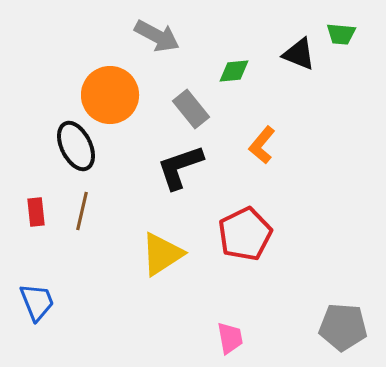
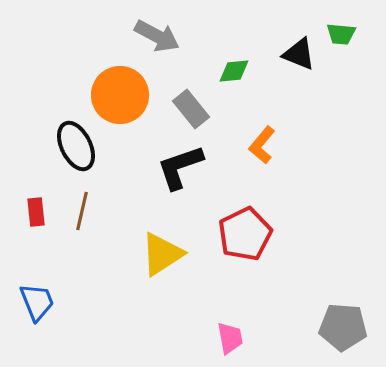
orange circle: moved 10 px right
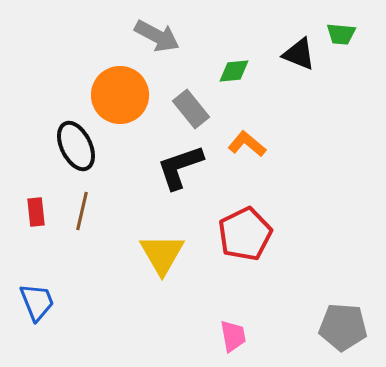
orange L-shape: moved 15 px left, 1 px up; rotated 90 degrees clockwise
yellow triangle: rotated 27 degrees counterclockwise
pink trapezoid: moved 3 px right, 2 px up
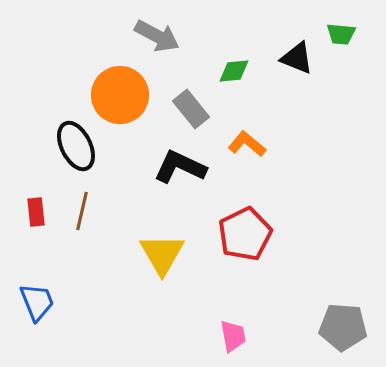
black triangle: moved 2 px left, 4 px down
black L-shape: rotated 44 degrees clockwise
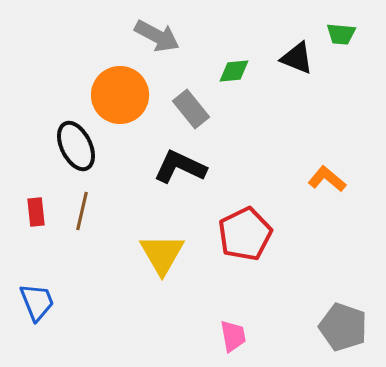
orange L-shape: moved 80 px right, 35 px down
gray pentagon: rotated 15 degrees clockwise
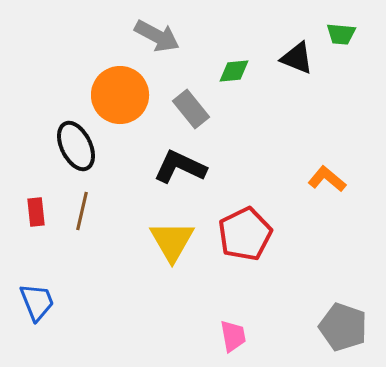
yellow triangle: moved 10 px right, 13 px up
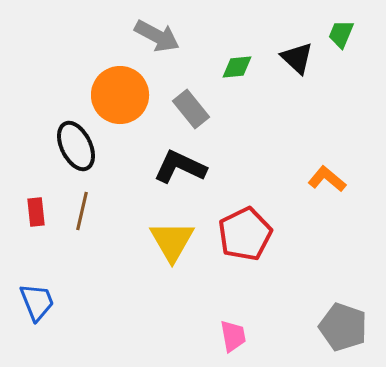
green trapezoid: rotated 108 degrees clockwise
black triangle: rotated 21 degrees clockwise
green diamond: moved 3 px right, 4 px up
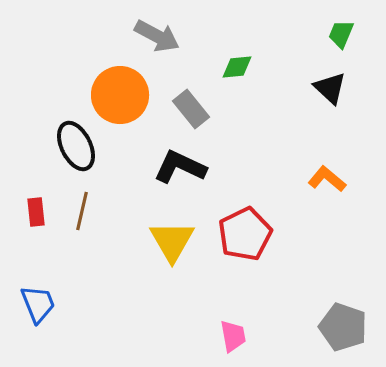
black triangle: moved 33 px right, 30 px down
blue trapezoid: moved 1 px right, 2 px down
